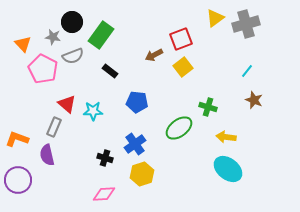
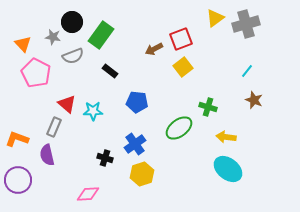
brown arrow: moved 6 px up
pink pentagon: moved 7 px left, 4 px down
pink diamond: moved 16 px left
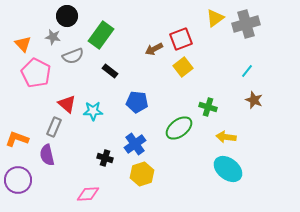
black circle: moved 5 px left, 6 px up
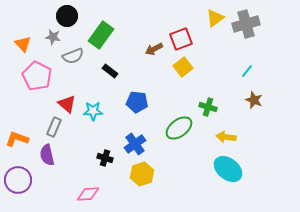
pink pentagon: moved 1 px right, 3 px down
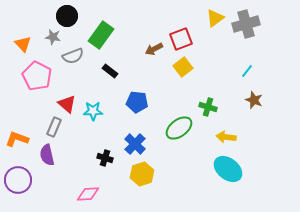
blue cross: rotated 10 degrees counterclockwise
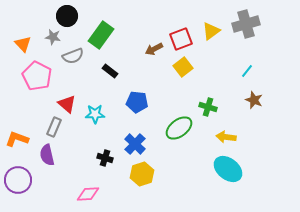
yellow triangle: moved 4 px left, 13 px down
cyan star: moved 2 px right, 3 px down
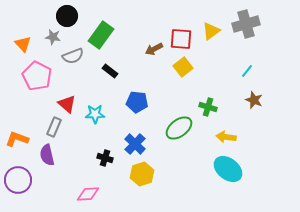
red square: rotated 25 degrees clockwise
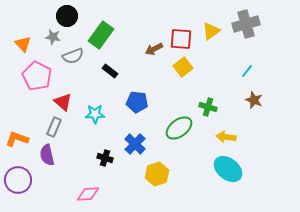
red triangle: moved 4 px left, 2 px up
yellow hexagon: moved 15 px right
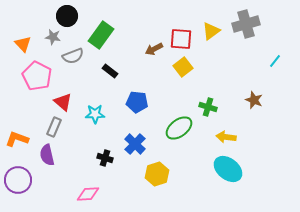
cyan line: moved 28 px right, 10 px up
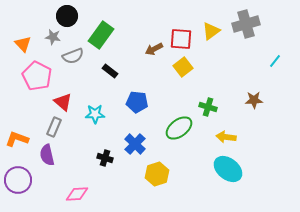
brown star: rotated 24 degrees counterclockwise
pink diamond: moved 11 px left
